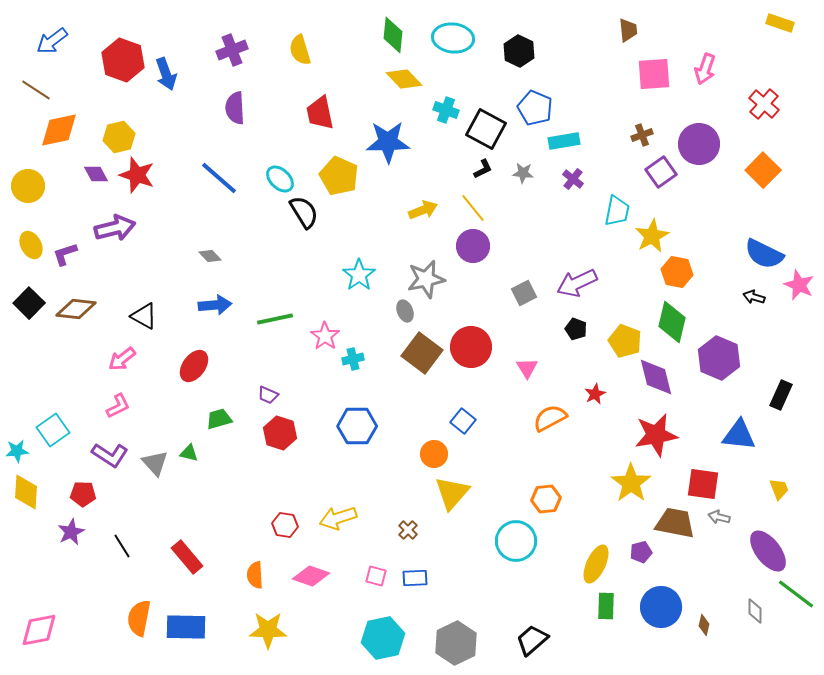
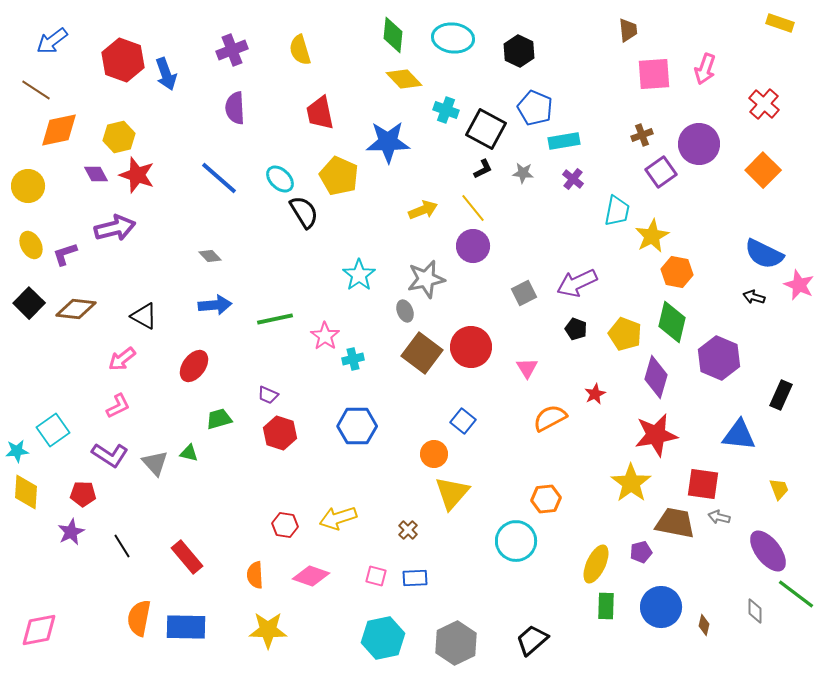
yellow pentagon at (625, 341): moved 7 px up
purple diamond at (656, 377): rotated 30 degrees clockwise
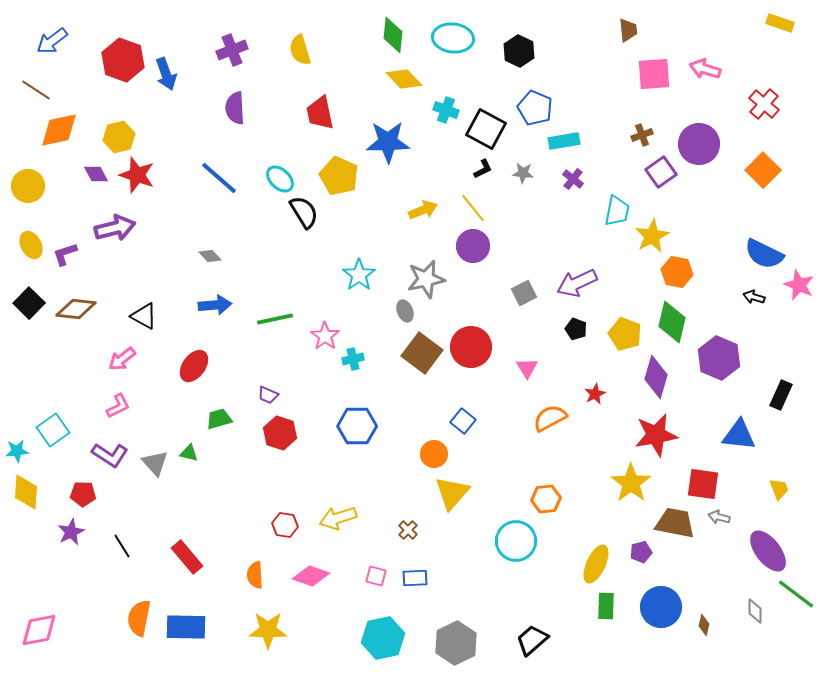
pink arrow at (705, 69): rotated 88 degrees clockwise
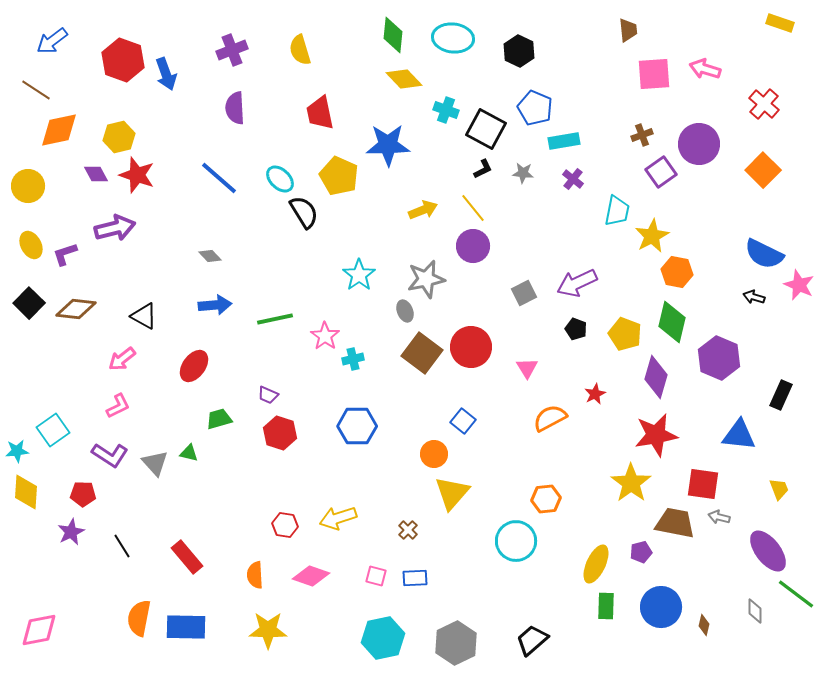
blue star at (388, 142): moved 3 px down
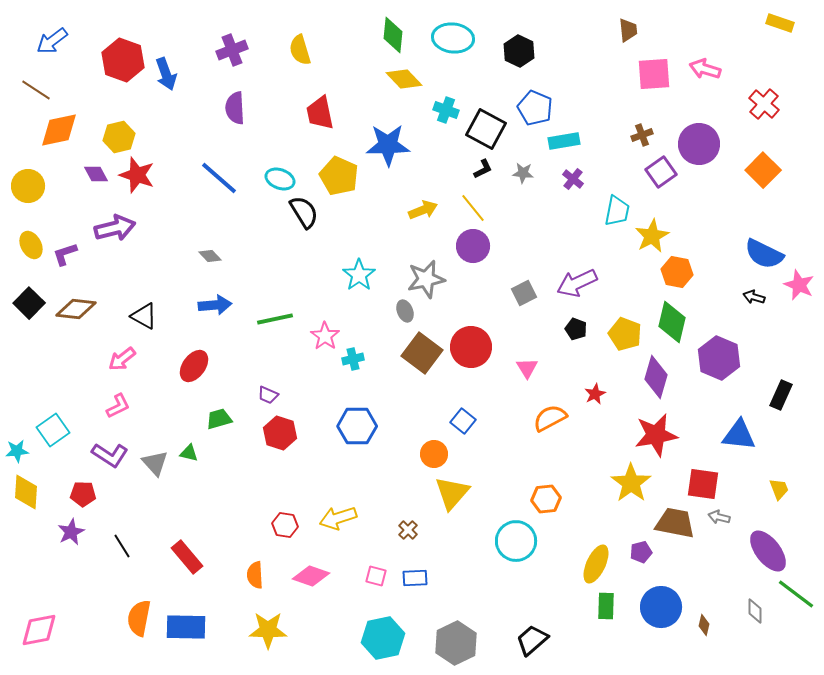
cyan ellipse at (280, 179): rotated 24 degrees counterclockwise
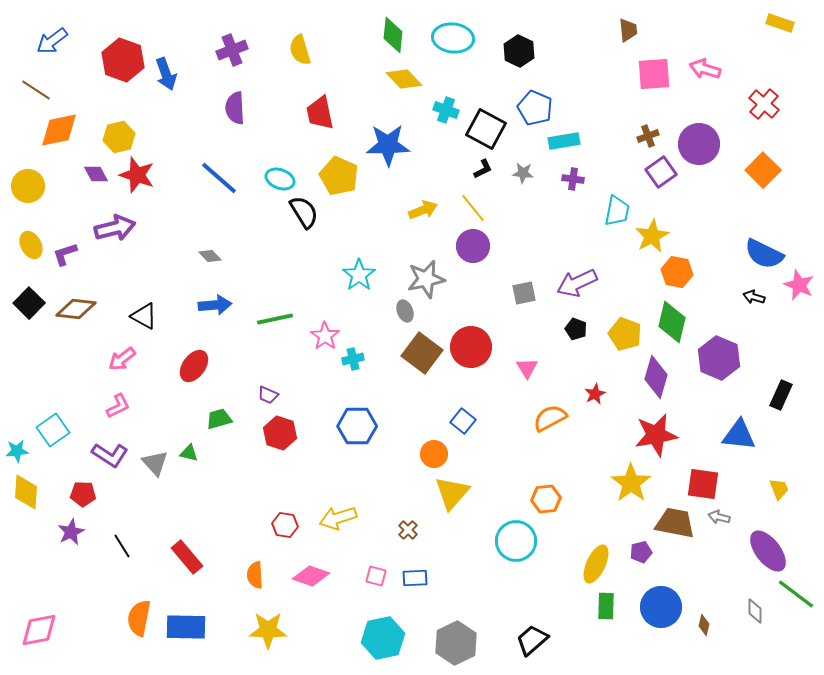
brown cross at (642, 135): moved 6 px right, 1 px down
purple cross at (573, 179): rotated 30 degrees counterclockwise
gray square at (524, 293): rotated 15 degrees clockwise
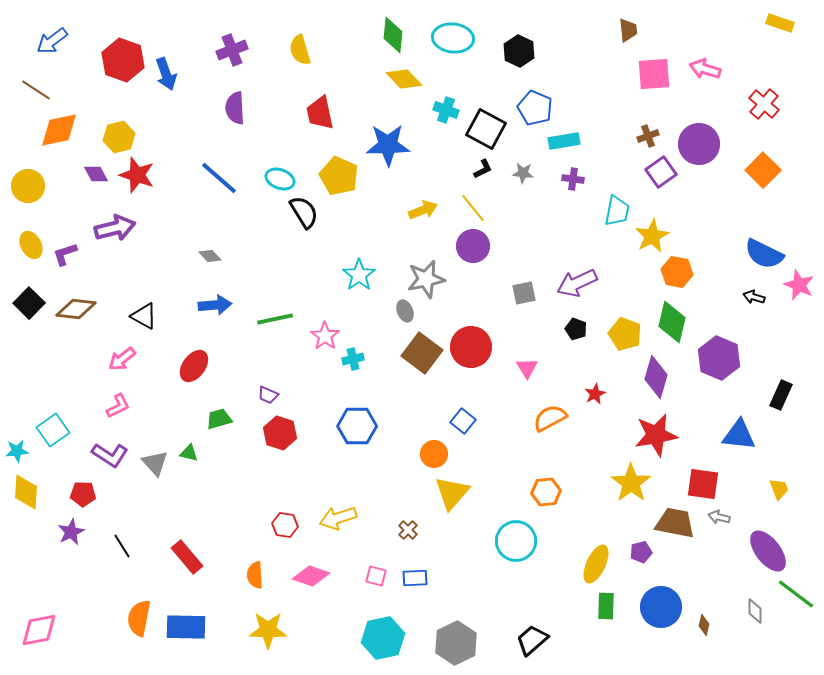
orange hexagon at (546, 499): moved 7 px up
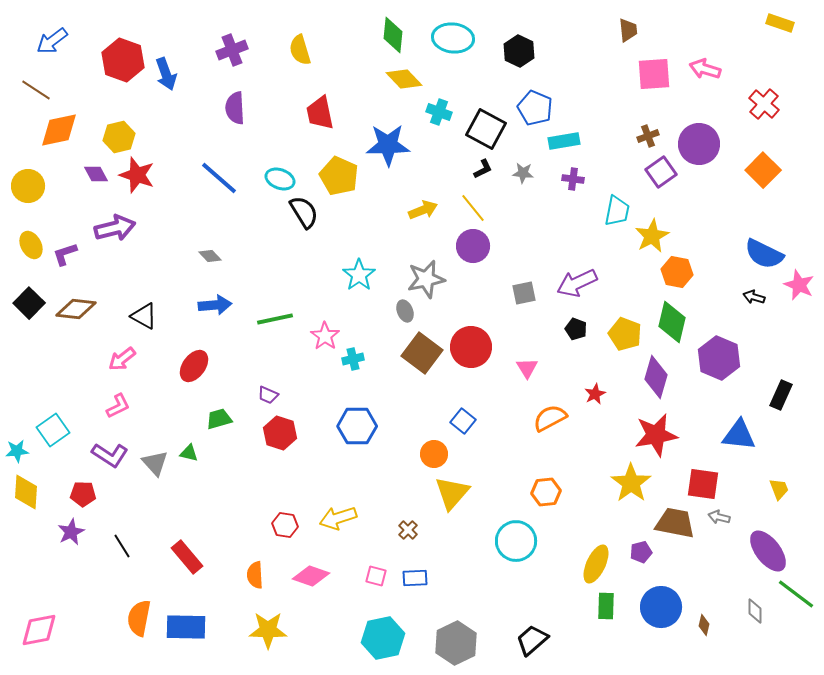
cyan cross at (446, 110): moved 7 px left, 2 px down
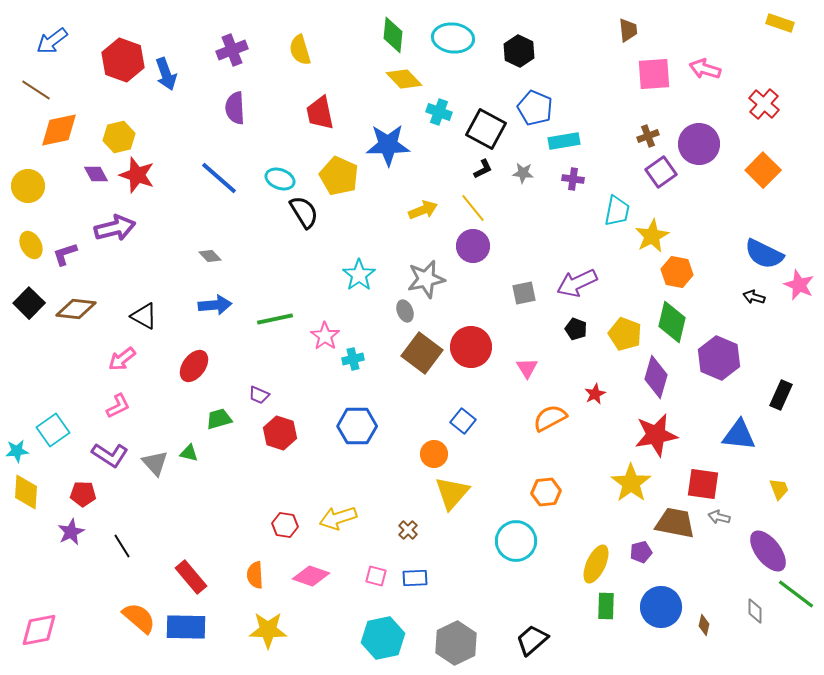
purple trapezoid at (268, 395): moved 9 px left
red rectangle at (187, 557): moved 4 px right, 20 px down
orange semicircle at (139, 618): rotated 120 degrees clockwise
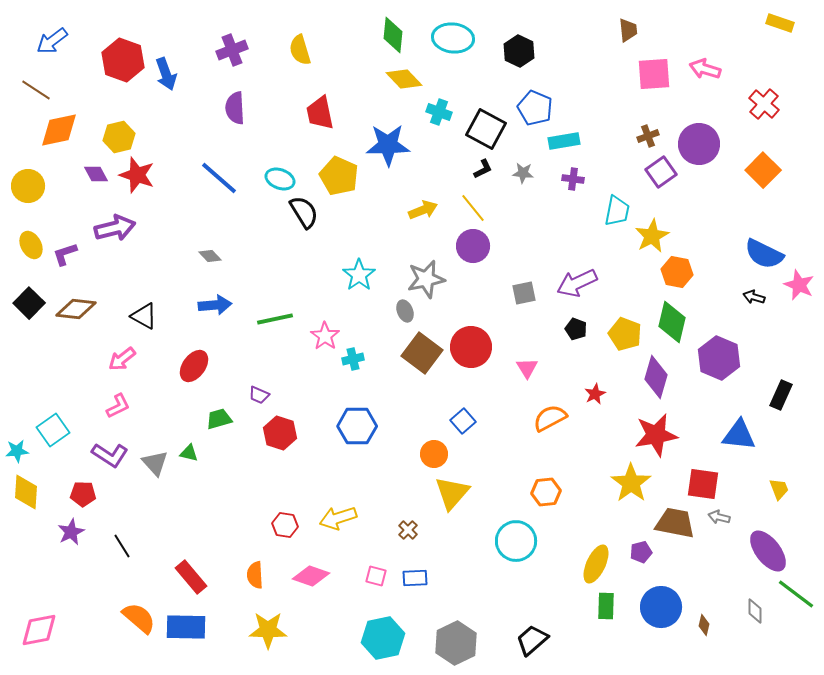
blue square at (463, 421): rotated 10 degrees clockwise
